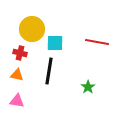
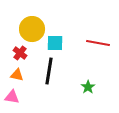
red line: moved 1 px right, 1 px down
red cross: rotated 24 degrees clockwise
pink triangle: moved 5 px left, 4 px up
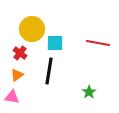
orange triangle: rotated 48 degrees counterclockwise
green star: moved 1 px right, 5 px down
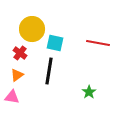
cyan square: rotated 12 degrees clockwise
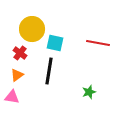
green star: rotated 16 degrees clockwise
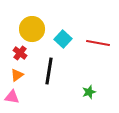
cyan square: moved 8 px right, 4 px up; rotated 30 degrees clockwise
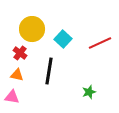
red line: moved 2 px right; rotated 35 degrees counterclockwise
orange triangle: rotated 48 degrees clockwise
